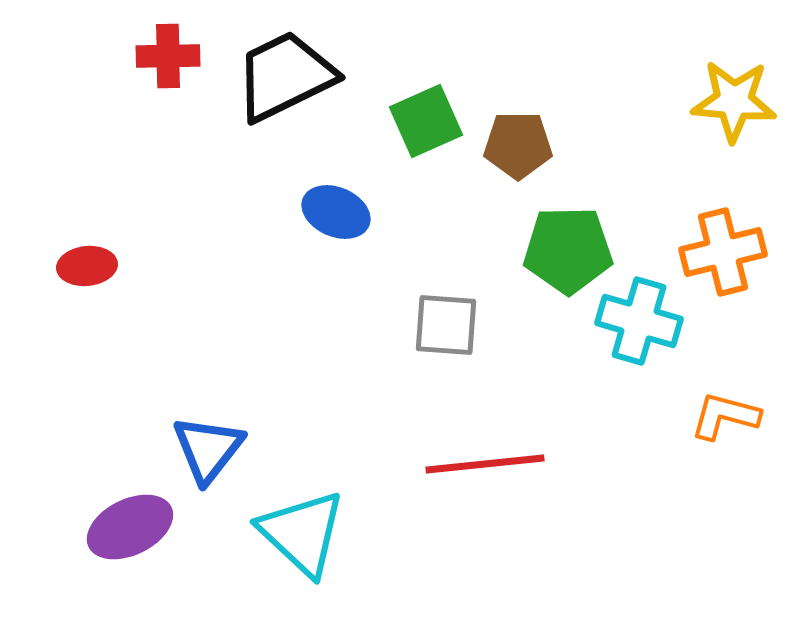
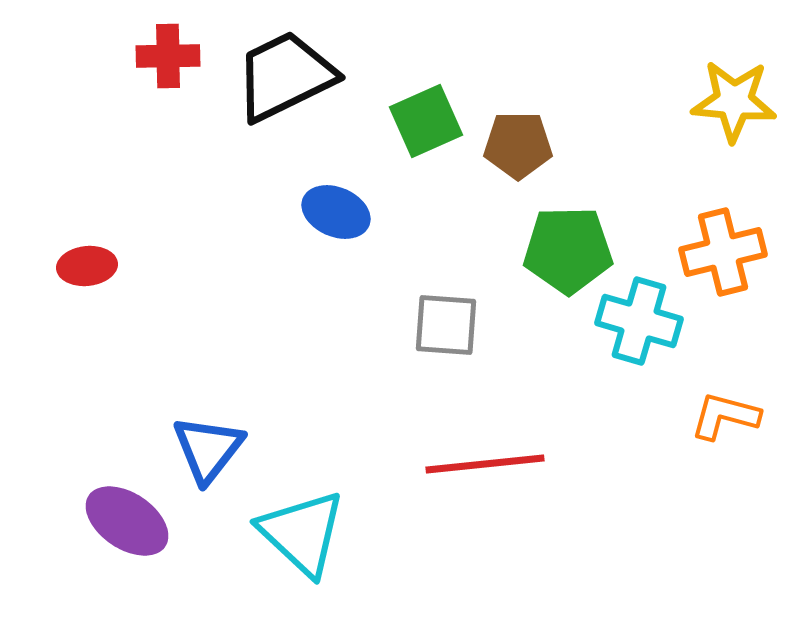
purple ellipse: moved 3 px left, 6 px up; rotated 60 degrees clockwise
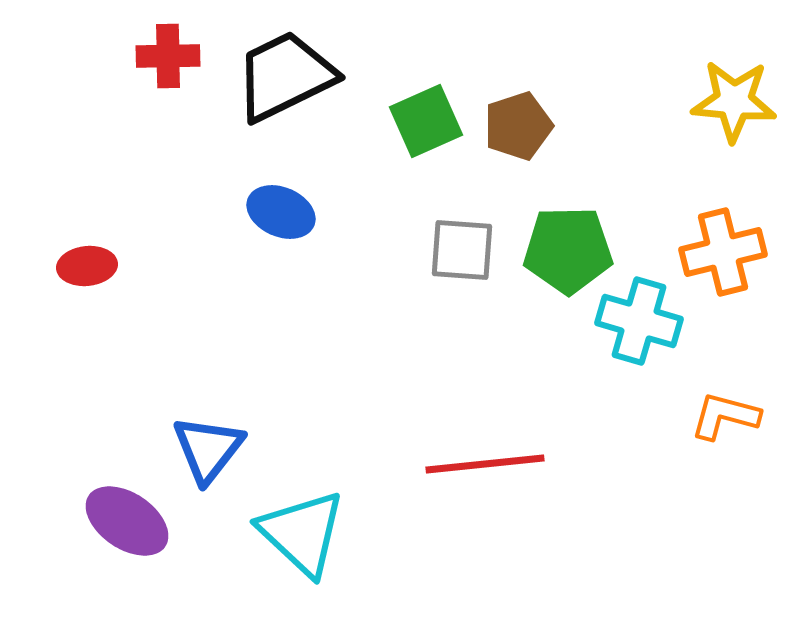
brown pentagon: moved 19 px up; rotated 18 degrees counterclockwise
blue ellipse: moved 55 px left
gray square: moved 16 px right, 75 px up
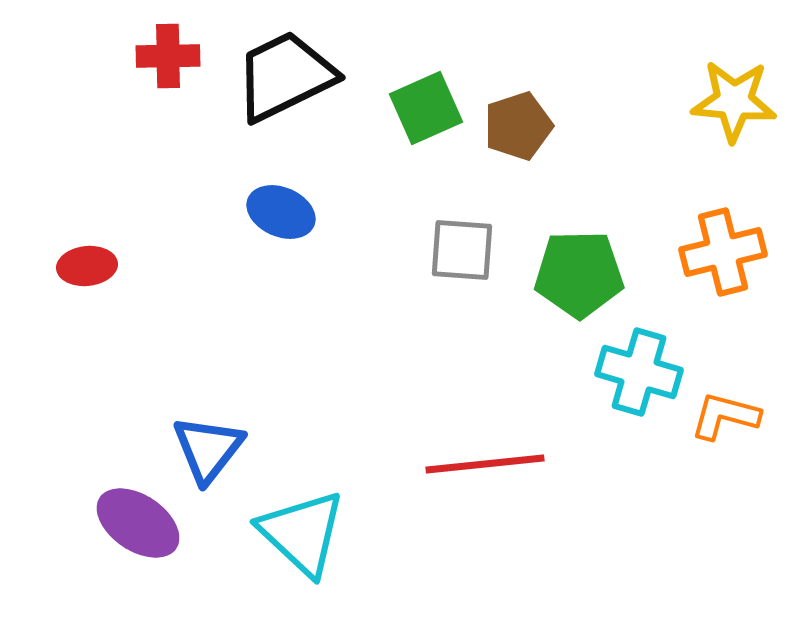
green square: moved 13 px up
green pentagon: moved 11 px right, 24 px down
cyan cross: moved 51 px down
purple ellipse: moved 11 px right, 2 px down
